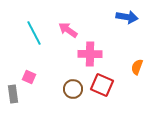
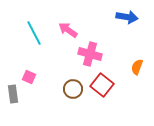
pink cross: rotated 15 degrees clockwise
red square: rotated 15 degrees clockwise
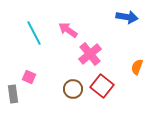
pink cross: rotated 35 degrees clockwise
red square: moved 1 px down
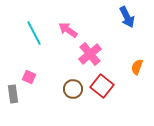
blue arrow: rotated 55 degrees clockwise
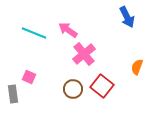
cyan line: rotated 40 degrees counterclockwise
pink cross: moved 6 px left
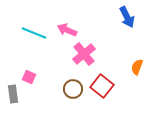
pink arrow: moved 1 px left; rotated 12 degrees counterclockwise
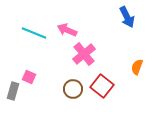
gray rectangle: moved 3 px up; rotated 24 degrees clockwise
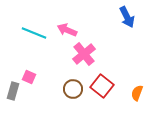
orange semicircle: moved 26 px down
